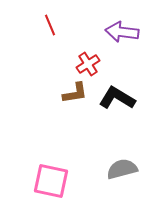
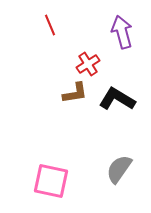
purple arrow: rotated 68 degrees clockwise
black L-shape: moved 1 px down
gray semicircle: moved 3 px left; rotated 40 degrees counterclockwise
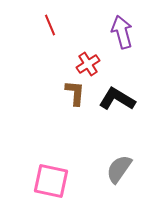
brown L-shape: rotated 76 degrees counterclockwise
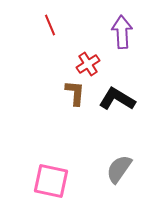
purple arrow: rotated 12 degrees clockwise
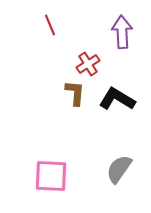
pink square: moved 5 px up; rotated 9 degrees counterclockwise
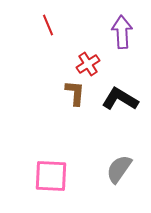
red line: moved 2 px left
black L-shape: moved 3 px right
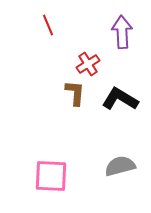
gray semicircle: moved 1 px right, 3 px up; rotated 40 degrees clockwise
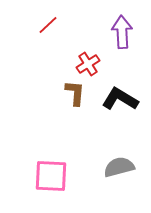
red line: rotated 70 degrees clockwise
gray semicircle: moved 1 px left, 1 px down
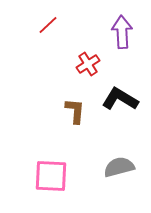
brown L-shape: moved 18 px down
